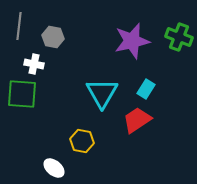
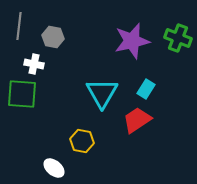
green cross: moved 1 px left, 1 px down
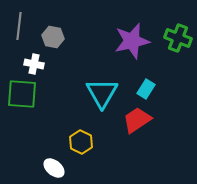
yellow hexagon: moved 1 px left, 1 px down; rotated 15 degrees clockwise
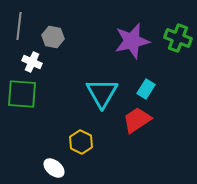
white cross: moved 2 px left, 2 px up; rotated 12 degrees clockwise
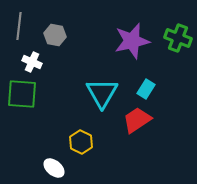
gray hexagon: moved 2 px right, 2 px up
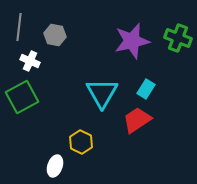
gray line: moved 1 px down
white cross: moved 2 px left, 1 px up
green square: moved 3 px down; rotated 32 degrees counterclockwise
white ellipse: moved 1 px right, 2 px up; rotated 70 degrees clockwise
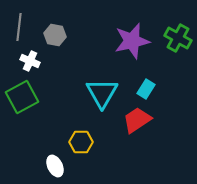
green cross: rotated 8 degrees clockwise
yellow hexagon: rotated 25 degrees counterclockwise
white ellipse: rotated 45 degrees counterclockwise
